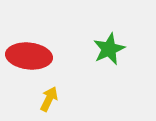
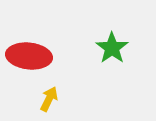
green star: moved 3 px right, 1 px up; rotated 12 degrees counterclockwise
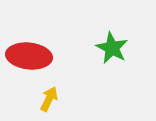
green star: rotated 8 degrees counterclockwise
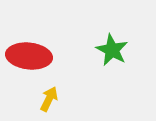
green star: moved 2 px down
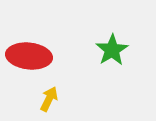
green star: rotated 12 degrees clockwise
